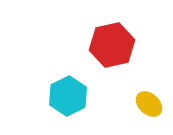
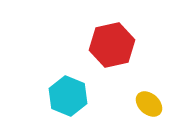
cyan hexagon: rotated 12 degrees counterclockwise
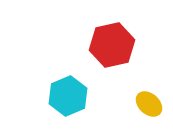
cyan hexagon: rotated 15 degrees clockwise
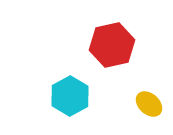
cyan hexagon: moved 2 px right; rotated 6 degrees counterclockwise
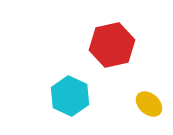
cyan hexagon: rotated 6 degrees counterclockwise
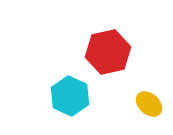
red hexagon: moved 4 px left, 7 px down
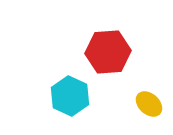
red hexagon: rotated 9 degrees clockwise
